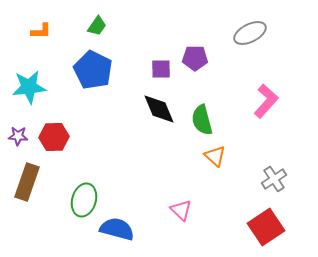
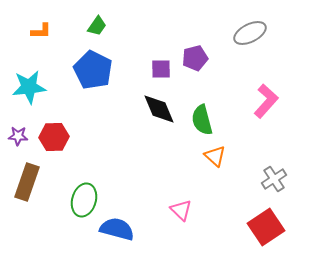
purple pentagon: rotated 15 degrees counterclockwise
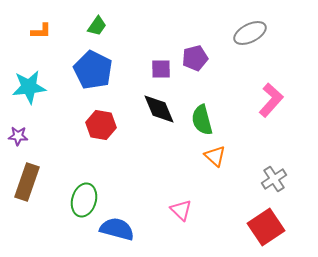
pink L-shape: moved 5 px right, 1 px up
red hexagon: moved 47 px right, 12 px up; rotated 12 degrees clockwise
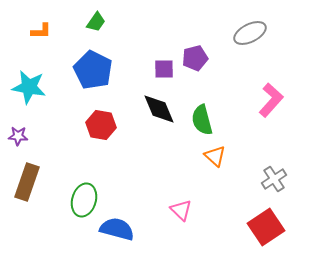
green trapezoid: moved 1 px left, 4 px up
purple square: moved 3 px right
cyan star: rotated 16 degrees clockwise
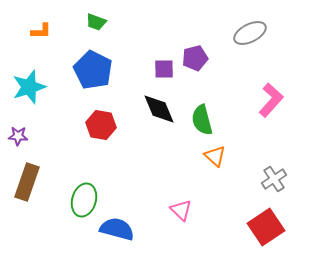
green trapezoid: rotated 75 degrees clockwise
cyan star: rotated 28 degrees counterclockwise
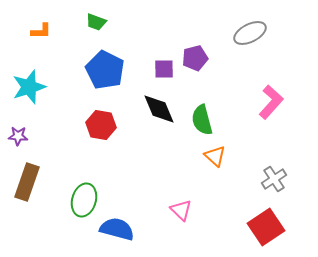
blue pentagon: moved 12 px right
pink L-shape: moved 2 px down
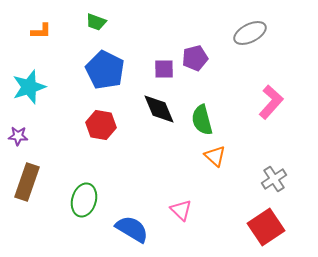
blue semicircle: moved 15 px right; rotated 16 degrees clockwise
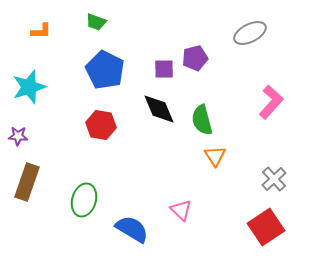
orange triangle: rotated 15 degrees clockwise
gray cross: rotated 10 degrees counterclockwise
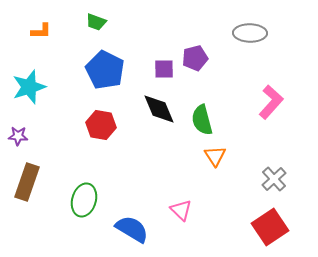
gray ellipse: rotated 28 degrees clockwise
red square: moved 4 px right
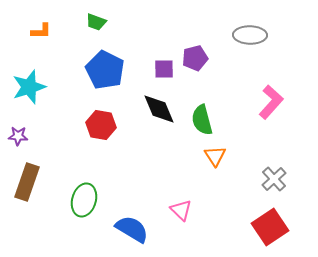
gray ellipse: moved 2 px down
